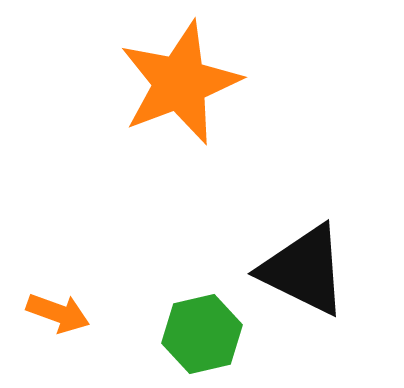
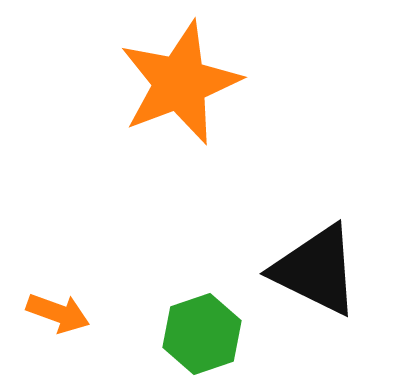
black triangle: moved 12 px right
green hexagon: rotated 6 degrees counterclockwise
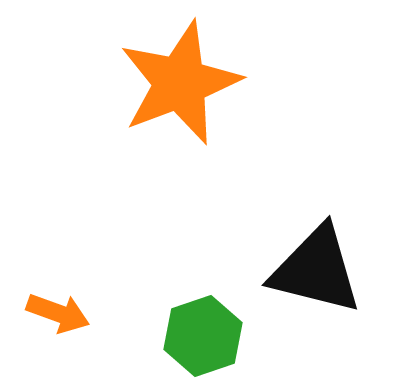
black triangle: rotated 12 degrees counterclockwise
green hexagon: moved 1 px right, 2 px down
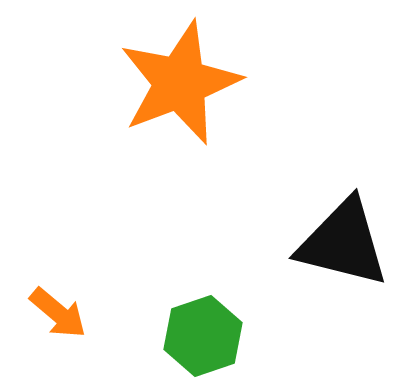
black triangle: moved 27 px right, 27 px up
orange arrow: rotated 20 degrees clockwise
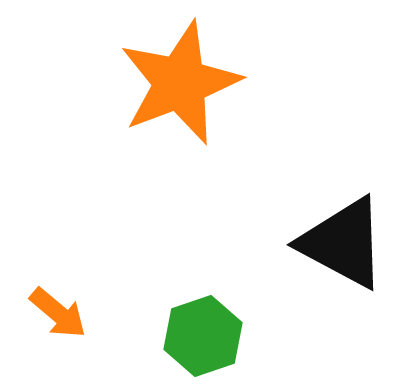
black triangle: rotated 14 degrees clockwise
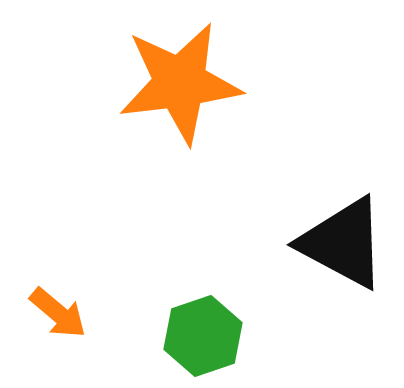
orange star: rotated 14 degrees clockwise
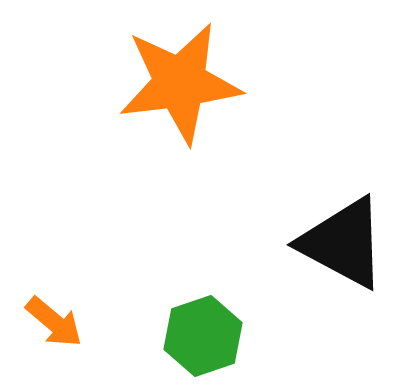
orange arrow: moved 4 px left, 9 px down
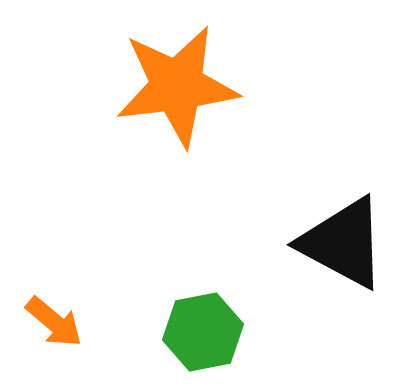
orange star: moved 3 px left, 3 px down
green hexagon: moved 4 px up; rotated 8 degrees clockwise
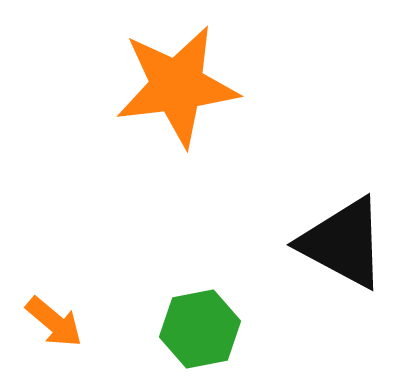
green hexagon: moved 3 px left, 3 px up
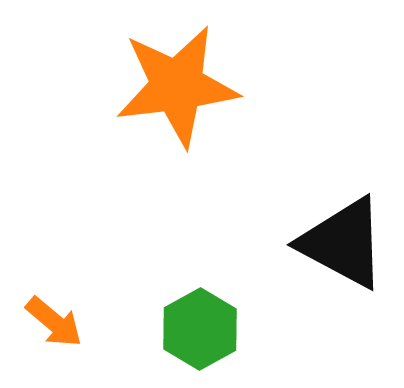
green hexagon: rotated 18 degrees counterclockwise
